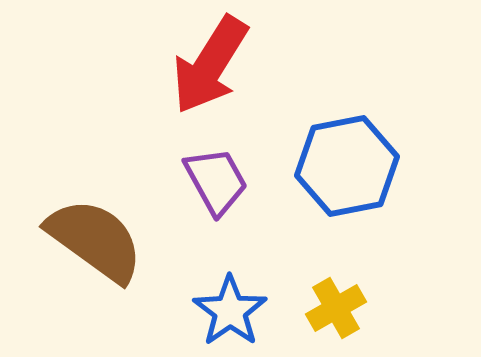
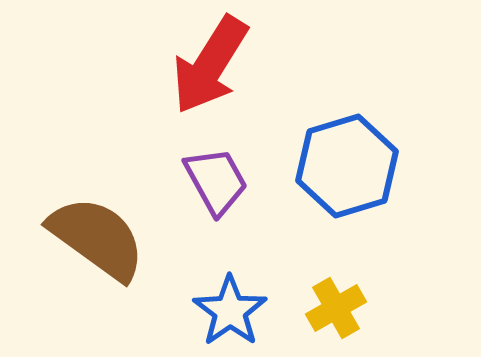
blue hexagon: rotated 6 degrees counterclockwise
brown semicircle: moved 2 px right, 2 px up
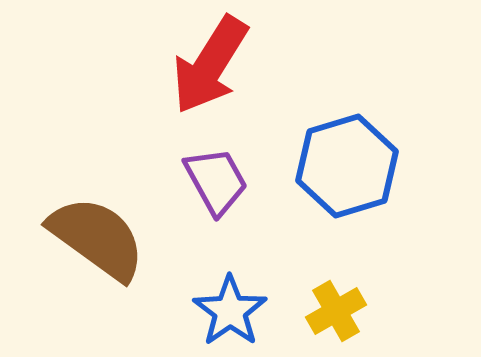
yellow cross: moved 3 px down
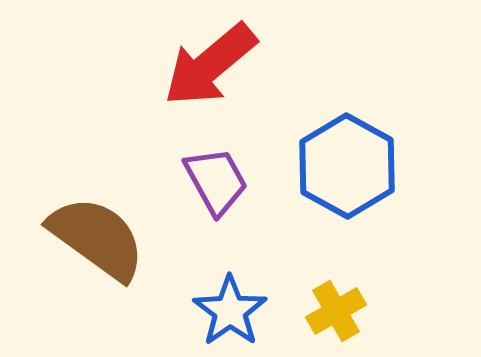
red arrow: rotated 18 degrees clockwise
blue hexagon: rotated 14 degrees counterclockwise
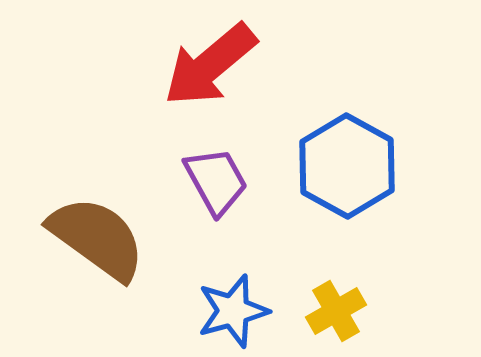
blue star: moved 3 px right; rotated 20 degrees clockwise
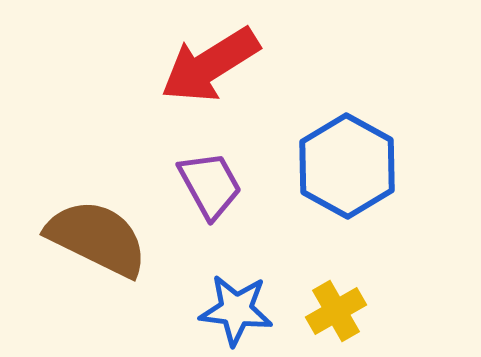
red arrow: rotated 8 degrees clockwise
purple trapezoid: moved 6 px left, 4 px down
brown semicircle: rotated 10 degrees counterclockwise
blue star: moved 3 px right, 1 px up; rotated 22 degrees clockwise
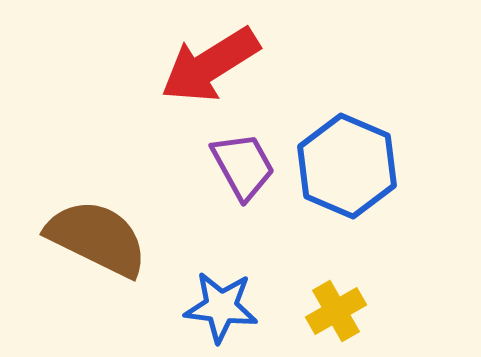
blue hexagon: rotated 6 degrees counterclockwise
purple trapezoid: moved 33 px right, 19 px up
blue star: moved 15 px left, 3 px up
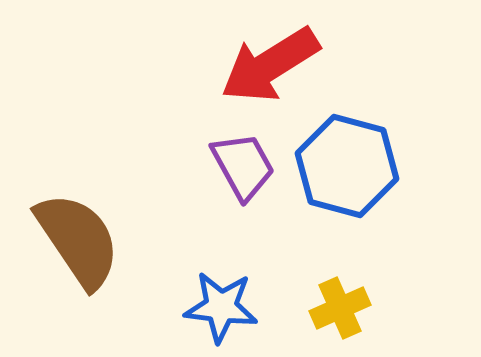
red arrow: moved 60 px right
blue hexagon: rotated 8 degrees counterclockwise
brown semicircle: moved 19 px left, 2 px down; rotated 30 degrees clockwise
yellow cross: moved 4 px right, 3 px up; rotated 6 degrees clockwise
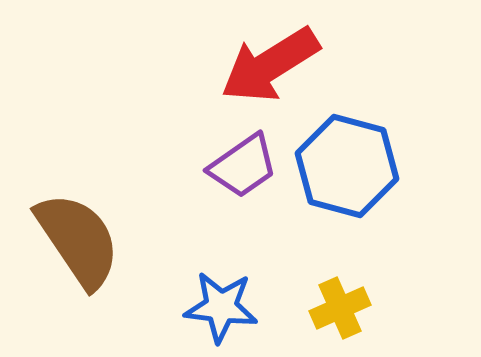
purple trapezoid: rotated 84 degrees clockwise
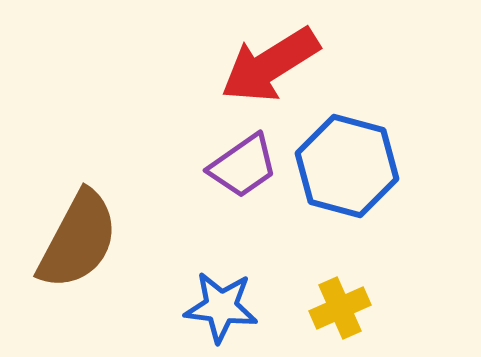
brown semicircle: rotated 62 degrees clockwise
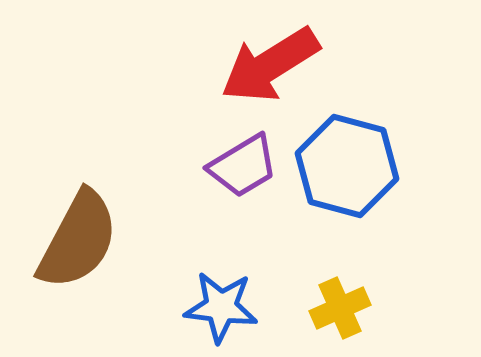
purple trapezoid: rotated 4 degrees clockwise
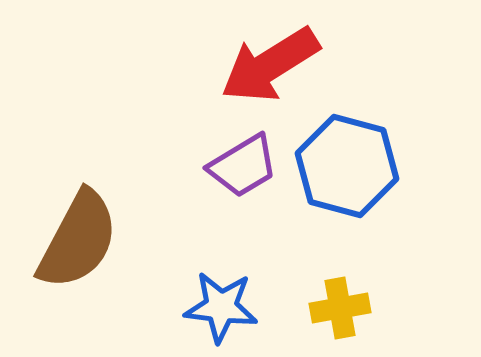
yellow cross: rotated 14 degrees clockwise
